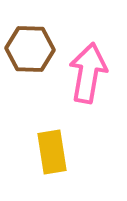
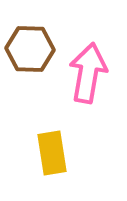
yellow rectangle: moved 1 px down
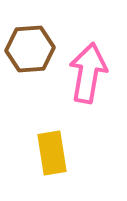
brown hexagon: rotated 6 degrees counterclockwise
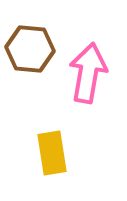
brown hexagon: rotated 9 degrees clockwise
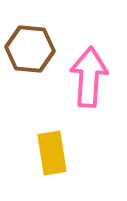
pink arrow: moved 1 px right, 4 px down; rotated 6 degrees counterclockwise
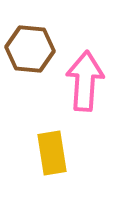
pink arrow: moved 4 px left, 4 px down
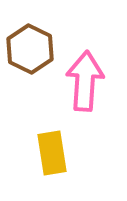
brown hexagon: rotated 21 degrees clockwise
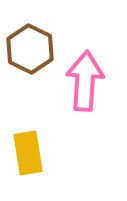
yellow rectangle: moved 24 px left
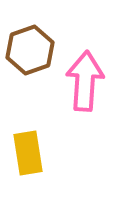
brown hexagon: moved 1 px down; rotated 15 degrees clockwise
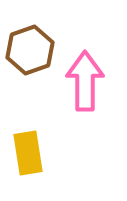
pink arrow: rotated 4 degrees counterclockwise
